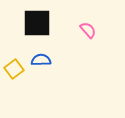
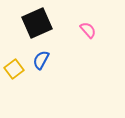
black square: rotated 24 degrees counterclockwise
blue semicircle: rotated 60 degrees counterclockwise
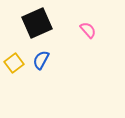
yellow square: moved 6 px up
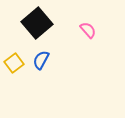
black square: rotated 16 degrees counterclockwise
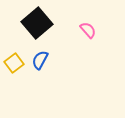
blue semicircle: moved 1 px left
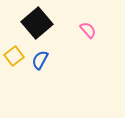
yellow square: moved 7 px up
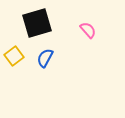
black square: rotated 24 degrees clockwise
blue semicircle: moved 5 px right, 2 px up
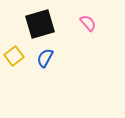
black square: moved 3 px right, 1 px down
pink semicircle: moved 7 px up
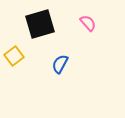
blue semicircle: moved 15 px right, 6 px down
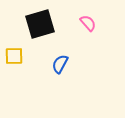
yellow square: rotated 36 degrees clockwise
